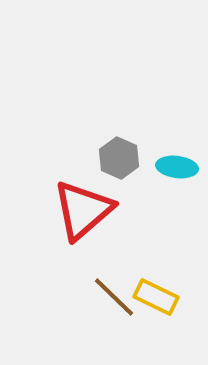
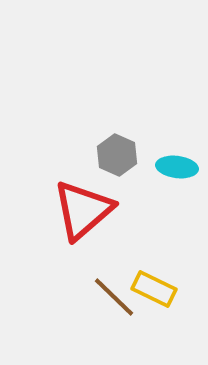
gray hexagon: moved 2 px left, 3 px up
yellow rectangle: moved 2 px left, 8 px up
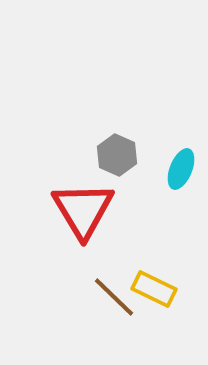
cyan ellipse: moved 4 px right, 2 px down; rotated 75 degrees counterclockwise
red triangle: rotated 20 degrees counterclockwise
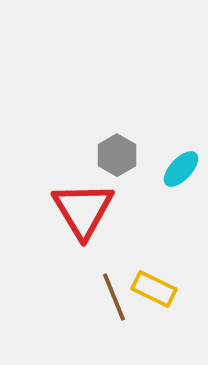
gray hexagon: rotated 6 degrees clockwise
cyan ellipse: rotated 21 degrees clockwise
brown line: rotated 24 degrees clockwise
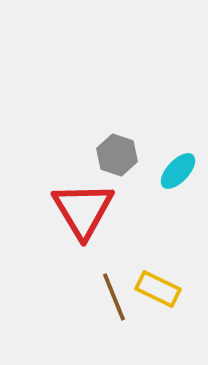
gray hexagon: rotated 12 degrees counterclockwise
cyan ellipse: moved 3 px left, 2 px down
yellow rectangle: moved 4 px right
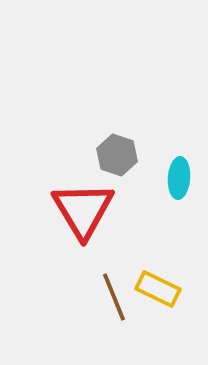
cyan ellipse: moved 1 px right, 7 px down; rotated 39 degrees counterclockwise
